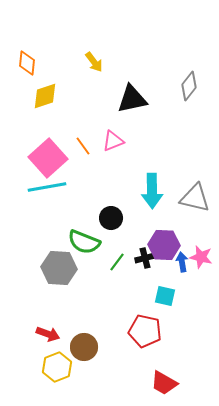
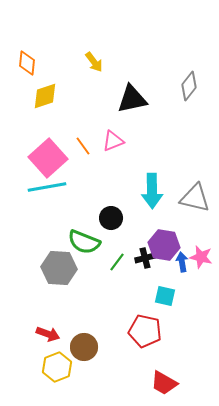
purple hexagon: rotated 8 degrees clockwise
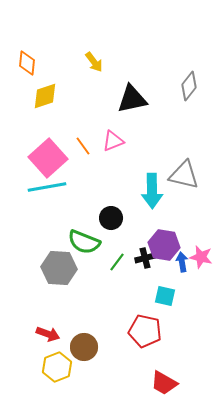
gray triangle: moved 11 px left, 23 px up
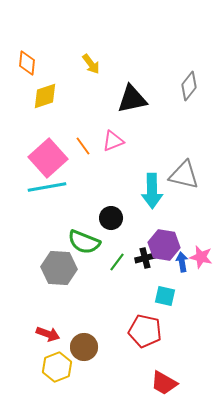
yellow arrow: moved 3 px left, 2 px down
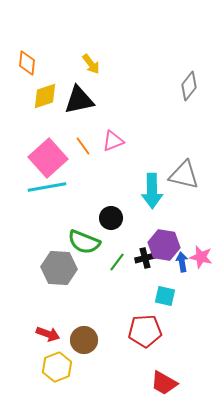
black triangle: moved 53 px left, 1 px down
red pentagon: rotated 16 degrees counterclockwise
brown circle: moved 7 px up
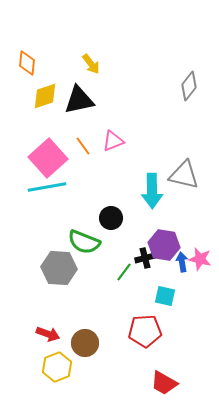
pink star: moved 1 px left, 2 px down
green line: moved 7 px right, 10 px down
brown circle: moved 1 px right, 3 px down
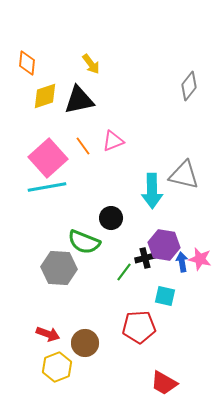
red pentagon: moved 6 px left, 4 px up
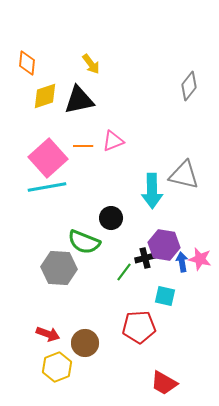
orange line: rotated 54 degrees counterclockwise
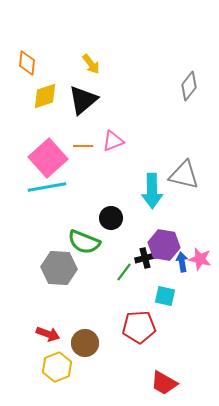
black triangle: moved 4 px right; rotated 28 degrees counterclockwise
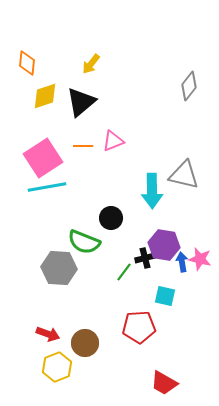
yellow arrow: rotated 75 degrees clockwise
black triangle: moved 2 px left, 2 px down
pink square: moved 5 px left; rotated 9 degrees clockwise
